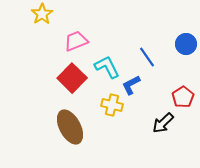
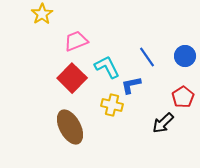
blue circle: moved 1 px left, 12 px down
blue L-shape: rotated 15 degrees clockwise
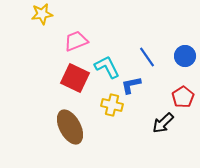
yellow star: rotated 25 degrees clockwise
red square: moved 3 px right; rotated 20 degrees counterclockwise
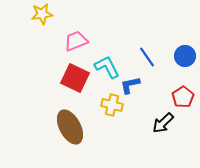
blue L-shape: moved 1 px left
